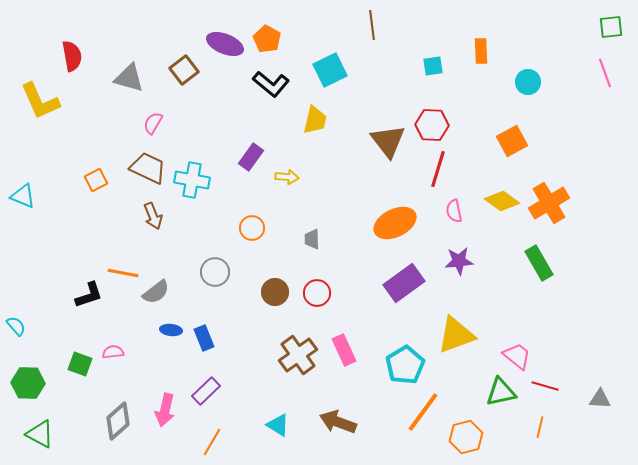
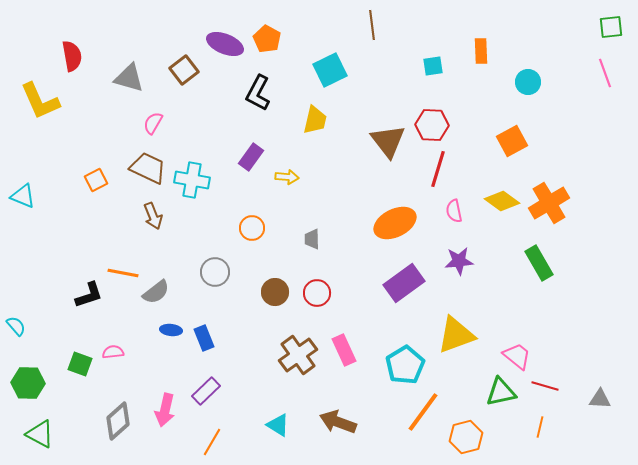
black L-shape at (271, 84): moved 13 px left, 9 px down; rotated 78 degrees clockwise
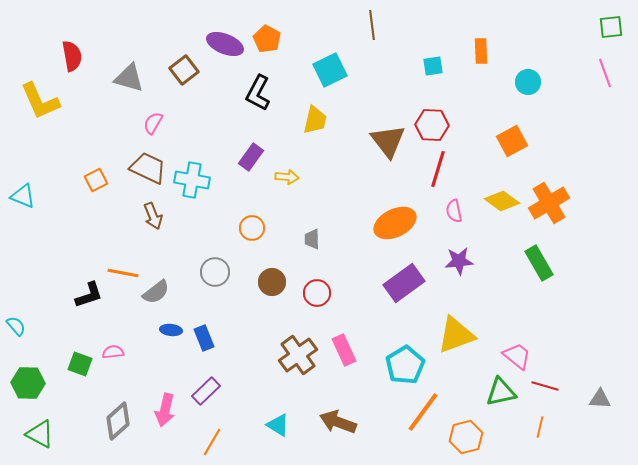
brown circle at (275, 292): moved 3 px left, 10 px up
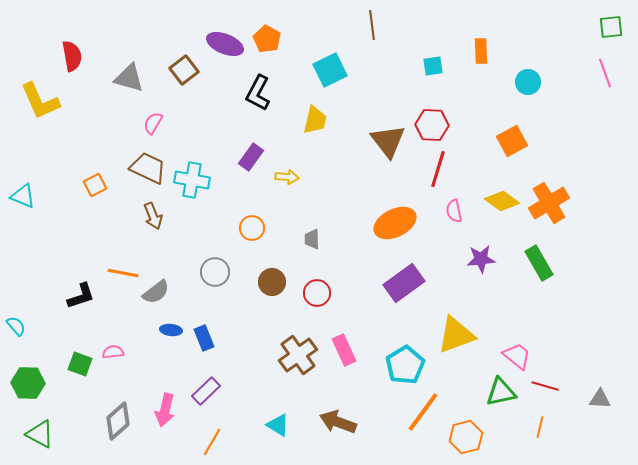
orange square at (96, 180): moved 1 px left, 5 px down
purple star at (459, 261): moved 22 px right, 2 px up
black L-shape at (89, 295): moved 8 px left, 1 px down
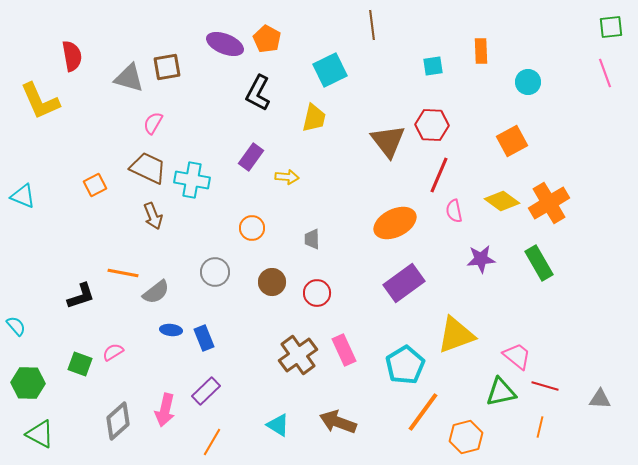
brown square at (184, 70): moved 17 px left, 3 px up; rotated 28 degrees clockwise
yellow trapezoid at (315, 120): moved 1 px left, 2 px up
red line at (438, 169): moved 1 px right, 6 px down; rotated 6 degrees clockwise
pink semicircle at (113, 352): rotated 25 degrees counterclockwise
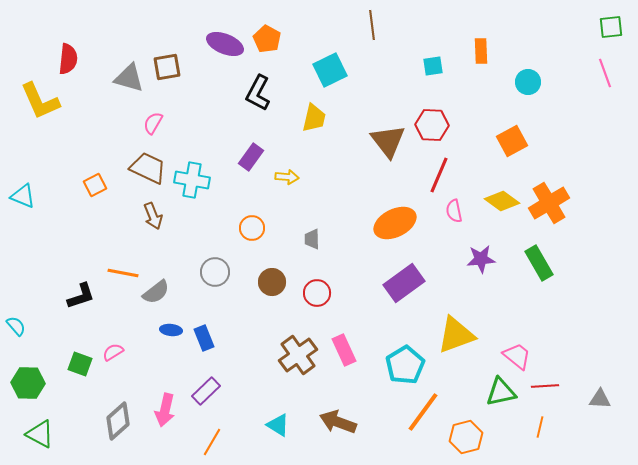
red semicircle at (72, 56): moved 4 px left, 3 px down; rotated 16 degrees clockwise
red line at (545, 386): rotated 20 degrees counterclockwise
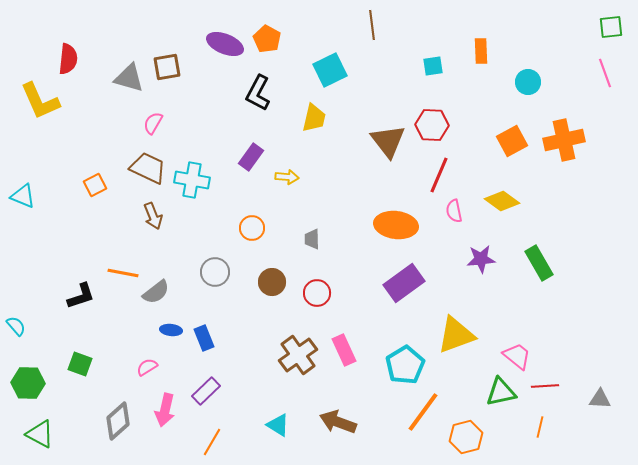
orange cross at (549, 203): moved 15 px right, 63 px up; rotated 18 degrees clockwise
orange ellipse at (395, 223): moved 1 px right, 2 px down; rotated 33 degrees clockwise
pink semicircle at (113, 352): moved 34 px right, 15 px down
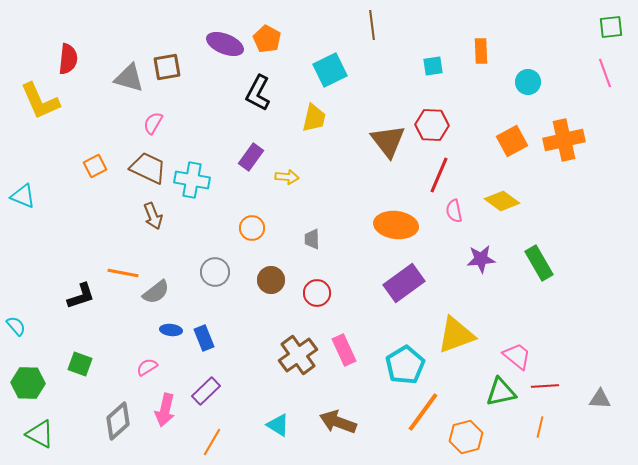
orange square at (95, 185): moved 19 px up
brown circle at (272, 282): moved 1 px left, 2 px up
